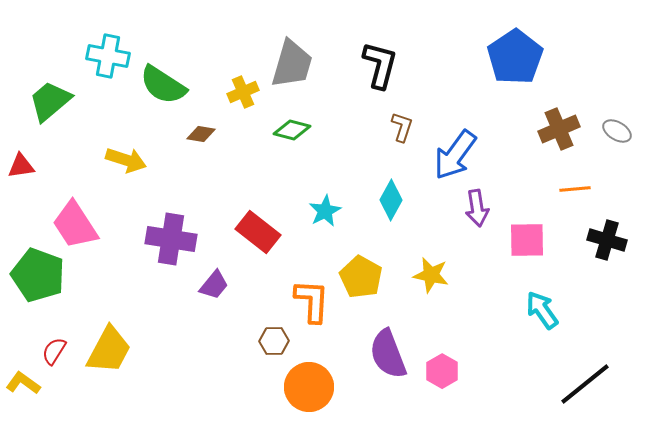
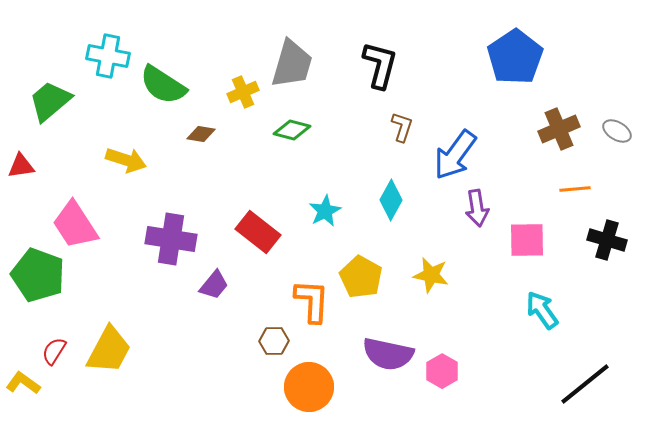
purple semicircle: rotated 57 degrees counterclockwise
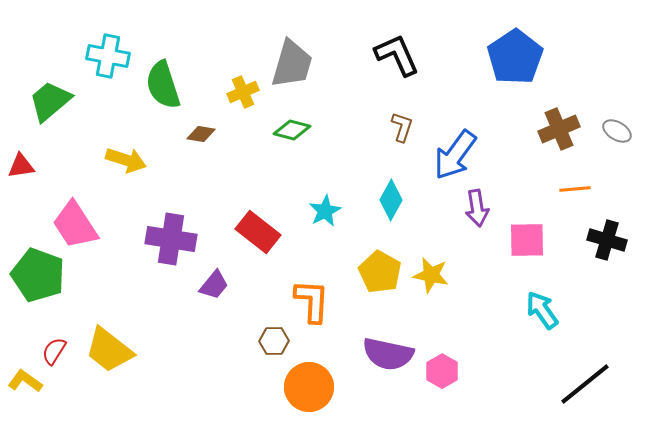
black L-shape: moved 17 px right, 10 px up; rotated 39 degrees counterclockwise
green semicircle: rotated 39 degrees clockwise
yellow pentagon: moved 19 px right, 5 px up
yellow trapezoid: rotated 100 degrees clockwise
yellow L-shape: moved 2 px right, 2 px up
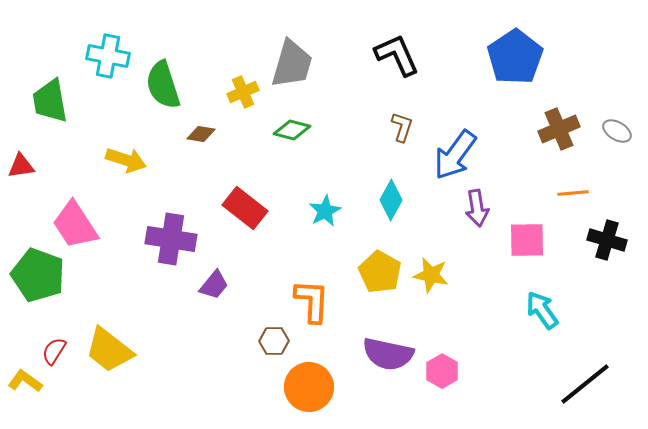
green trapezoid: rotated 60 degrees counterclockwise
orange line: moved 2 px left, 4 px down
red rectangle: moved 13 px left, 24 px up
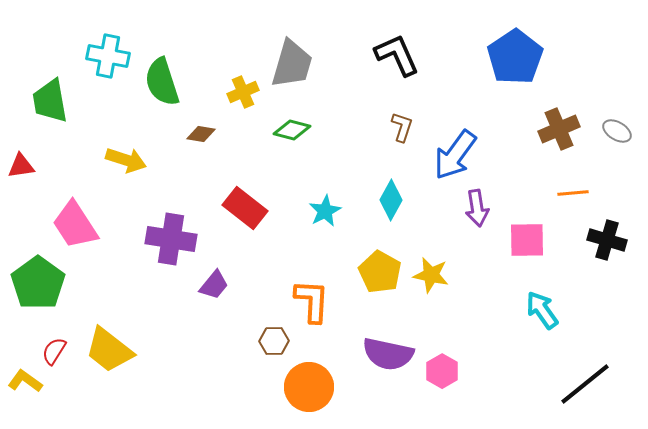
green semicircle: moved 1 px left, 3 px up
green pentagon: moved 8 px down; rotated 16 degrees clockwise
